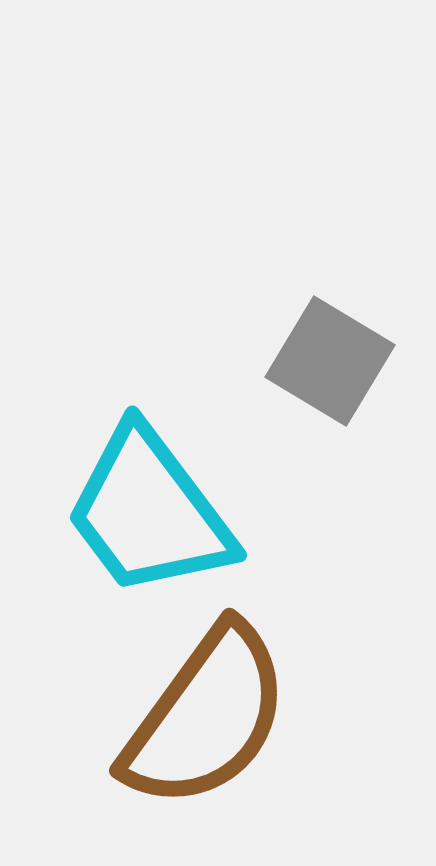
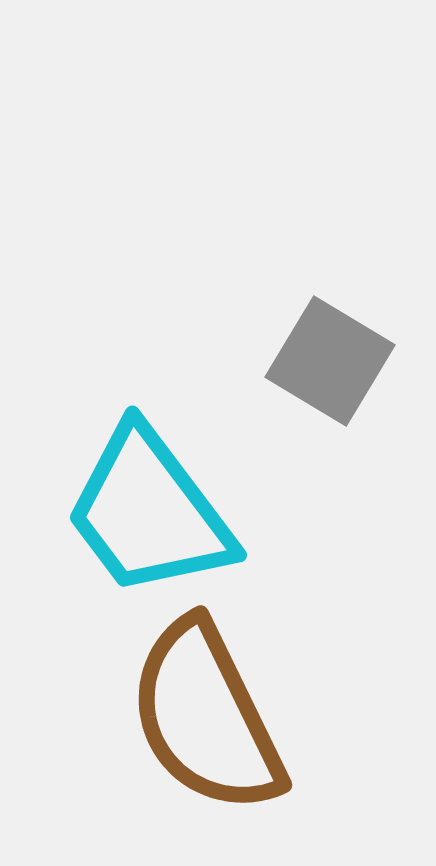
brown semicircle: rotated 118 degrees clockwise
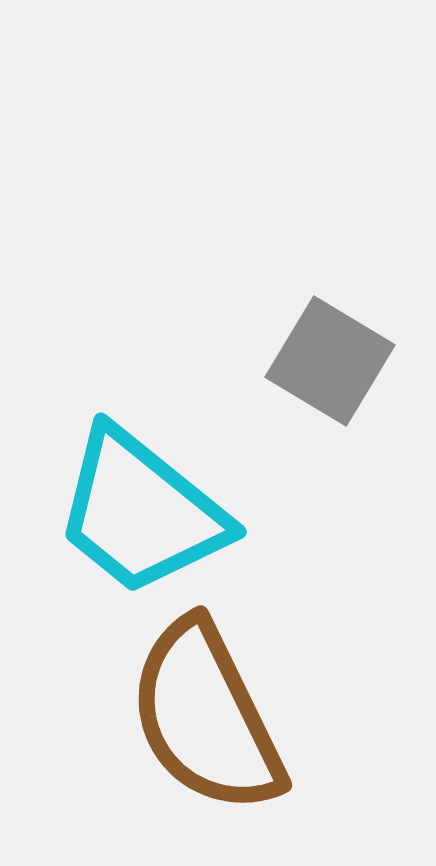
cyan trapezoid: moved 8 px left; rotated 14 degrees counterclockwise
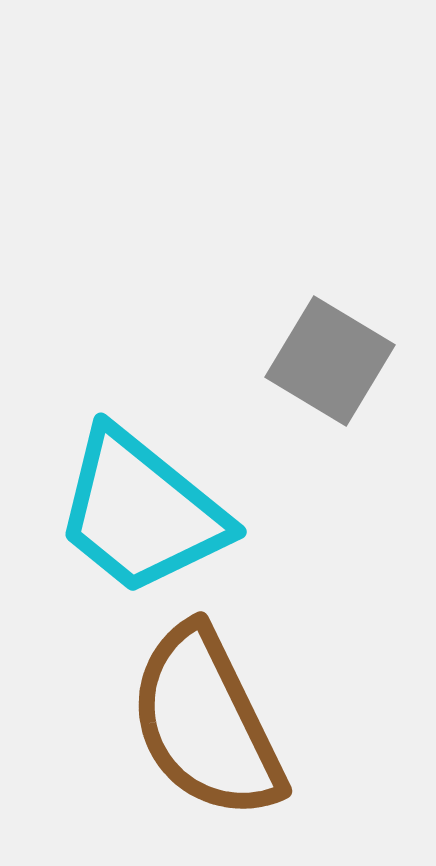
brown semicircle: moved 6 px down
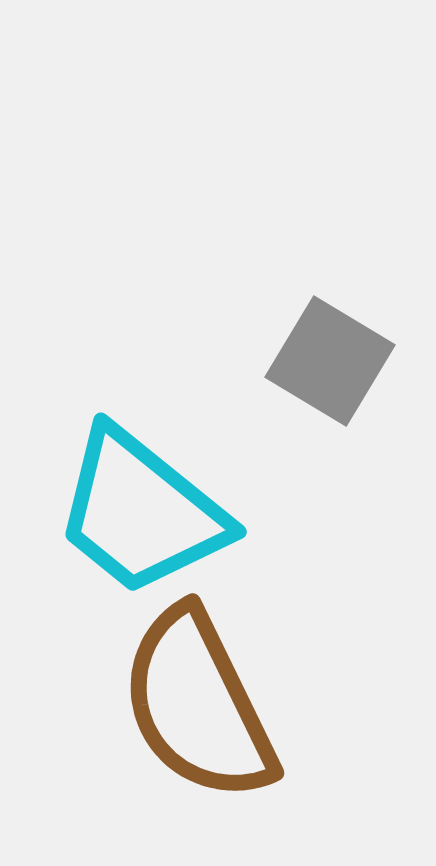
brown semicircle: moved 8 px left, 18 px up
